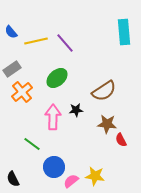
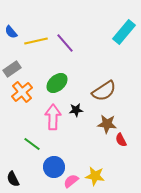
cyan rectangle: rotated 45 degrees clockwise
green ellipse: moved 5 px down
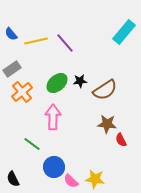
blue semicircle: moved 2 px down
brown semicircle: moved 1 px right, 1 px up
black star: moved 4 px right, 29 px up
yellow star: moved 3 px down
pink semicircle: rotated 98 degrees counterclockwise
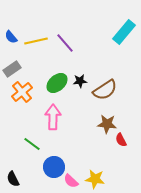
blue semicircle: moved 3 px down
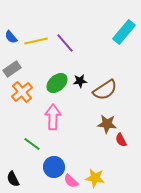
yellow star: moved 1 px up
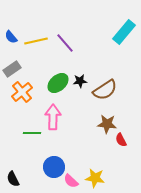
green ellipse: moved 1 px right
green line: moved 11 px up; rotated 36 degrees counterclockwise
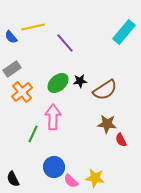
yellow line: moved 3 px left, 14 px up
green line: moved 1 px right, 1 px down; rotated 66 degrees counterclockwise
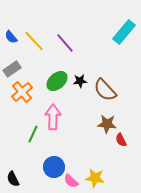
yellow line: moved 1 px right, 14 px down; rotated 60 degrees clockwise
green ellipse: moved 1 px left, 2 px up
brown semicircle: rotated 80 degrees clockwise
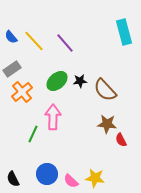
cyan rectangle: rotated 55 degrees counterclockwise
blue circle: moved 7 px left, 7 px down
